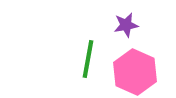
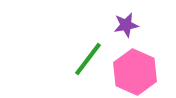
green line: rotated 27 degrees clockwise
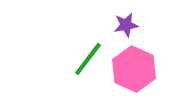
pink hexagon: moved 1 px left, 3 px up
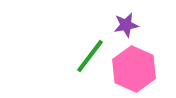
green line: moved 2 px right, 3 px up
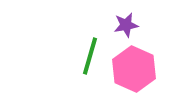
green line: rotated 21 degrees counterclockwise
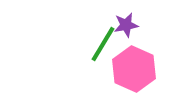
green line: moved 13 px right, 12 px up; rotated 15 degrees clockwise
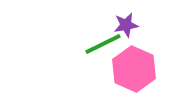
green line: rotated 33 degrees clockwise
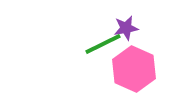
purple star: moved 3 px down
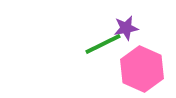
pink hexagon: moved 8 px right
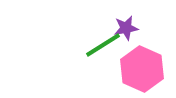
green line: moved 1 px down; rotated 6 degrees counterclockwise
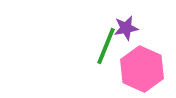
green line: moved 3 px right, 1 px down; rotated 36 degrees counterclockwise
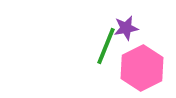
pink hexagon: moved 1 px up; rotated 9 degrees clockwise
